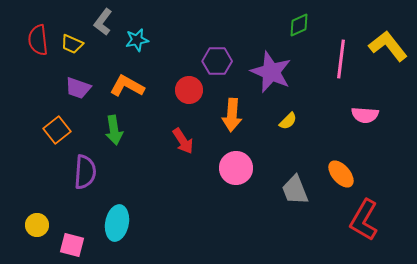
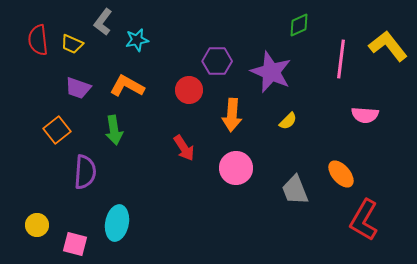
red arrow: moved 1 px right, 7 px down
pink square: moved 3 px right, 1 px up
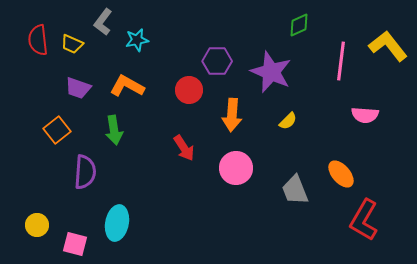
pink line: moved 2 px down
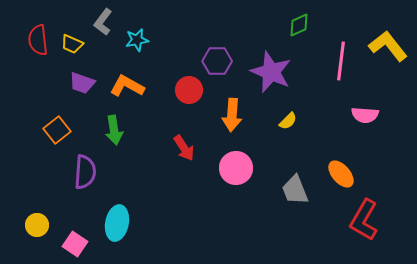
purple trapezoid: moved 4 px right, 5 px up
pink square: rotated 20 degrees clockwise
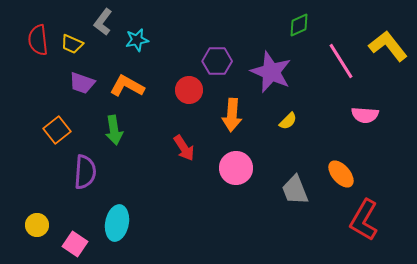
pink line: rotated 39 degrees counterclockwise
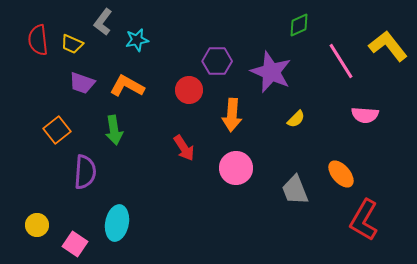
yellow semicircle: moved 8 px right, 2 px up
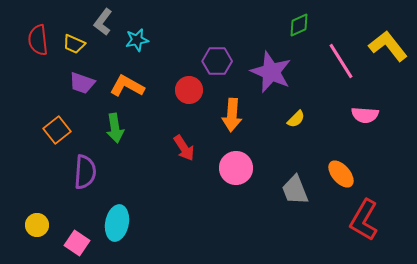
yellow trapezoid: moved 2 px right
green arrow: moved 1 px right, 2 px up
pink square: moved 2 px right, 1 px up
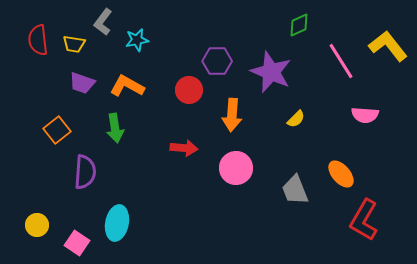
yellow trapezoid: rotated 15 degrees counterclockwise
red arrow: rotated 52 degrees counterclockwise
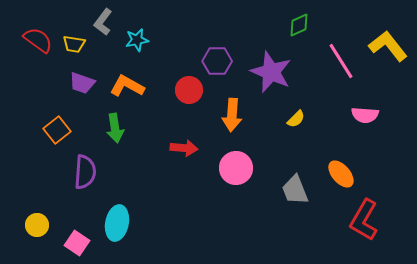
red semicircle: rotated 132 degrees clockwise
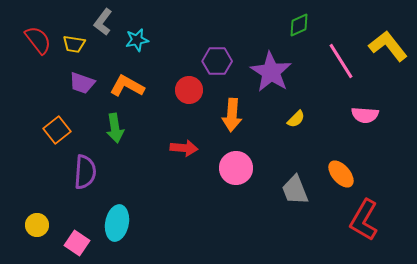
red semicircle: rotated 16 degrees clockwise
purple star: rotated 9 degrees clockwise
